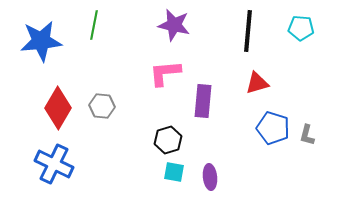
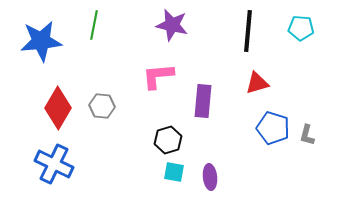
purple star: moved 2 px left
pink L-shape: moved 7 px left, 3 px down
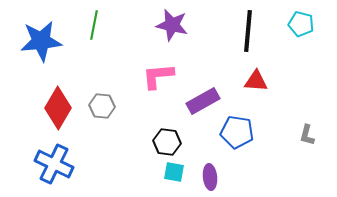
cyan pentagon: moved 4 px up; rotated 10 degrees clockwise
red triangle: moved 1 px left, 2 px up; rotated 20 degrees clockwise
purple rectangle: rotated 56 degrees clockwise
blue pentagon: moved 36 px left, 4 px down; rotated 8 degrees counterclockwise
black hexagon: moved 1 px left, 2 px down; rotated 24 degrees clockwise
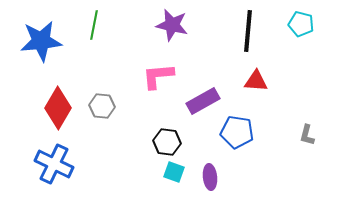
cyan square: rotated 10 degrees clockwise
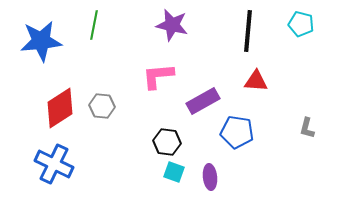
red diamond: moved 2 px right; rotated 27 degrees clockwise
gray L-shape: moved 7 px up
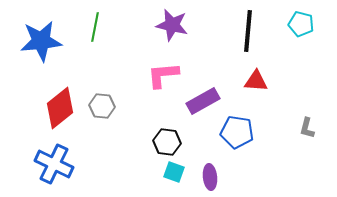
green line: moved 1 px right, 2 px down
pink L-shape: moved 5 px right, 1 px up
red diamond: rotated 6 degrees counterclockwise
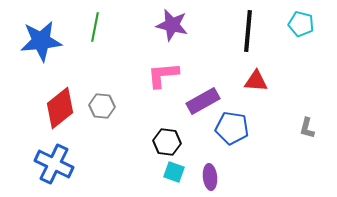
blue pentagon: moved 5 px left, 4 px up
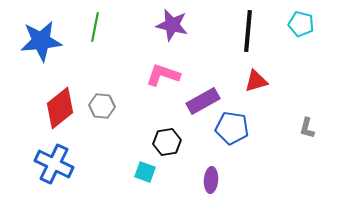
pink L-shape: rotated 24 degrees clockwise
red triangle: rotated 20 degrees counterclockwise
black hexagon: rotated 16 degrees counterclockwise
cyan square: moved 29 px left
purple ellipse: moved 1 px right, 3 px down; rotated 10 degrees clockwise
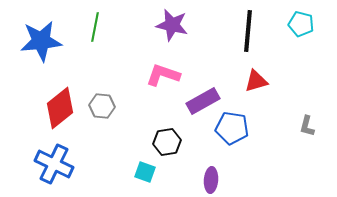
gray L-shape: moved 2 px up
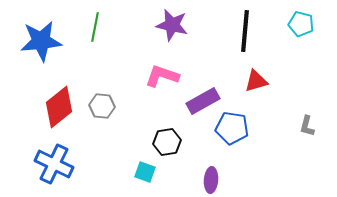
black line: moved 3 px left
pink L-shape: moved 1 px left, 1 px down
red diamond: moved 1 px left, 1 px up
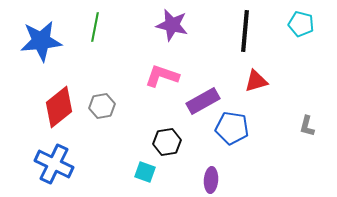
gray hexagon: rotated 15 degrees counterclockwise
